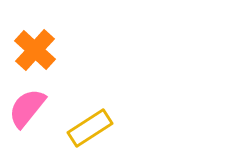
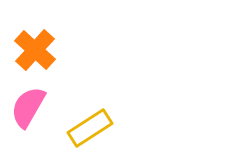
pink semicircle: moved 1 px right, 1 px up; rotated 9 degrees counterclockwise
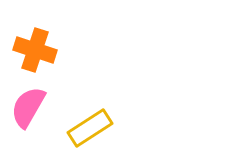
orange cross: rotated 24 degrees counterclockwise
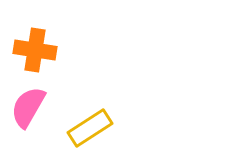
orange cross: rotated 9 degrees counterclockwise
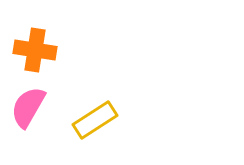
yellow rectangle: moved 5 px right, 8 px up
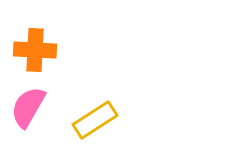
orange cross: rotated 6 degrees counterclockwise
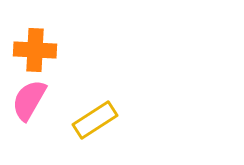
pink semicircle: moved 1 px right, 7 px up
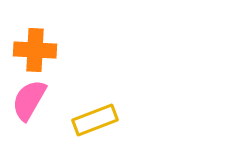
yellow rectangle: rotated 12 degrees clockwise
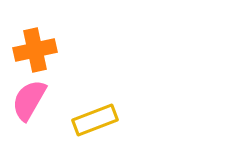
orange cross: rotated 15 degrees counterclockwise
